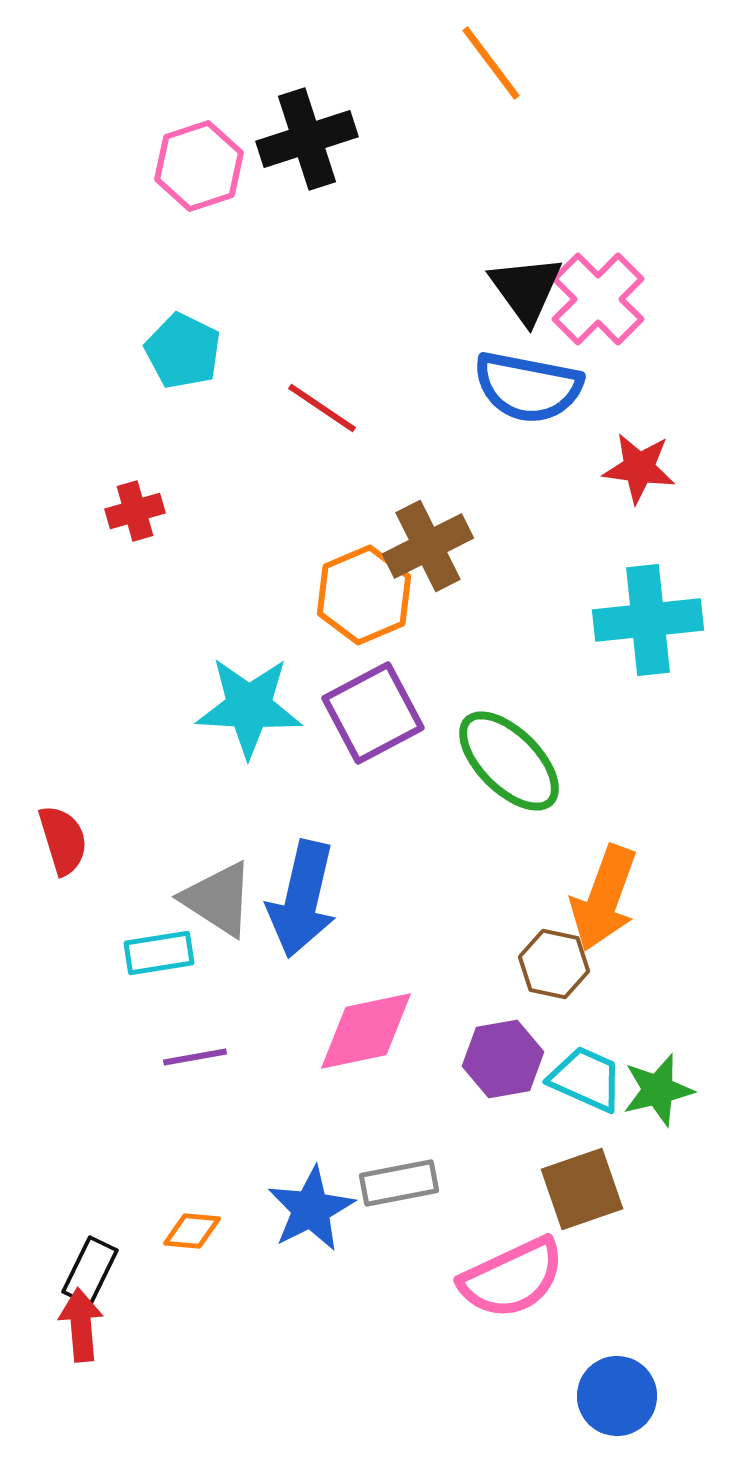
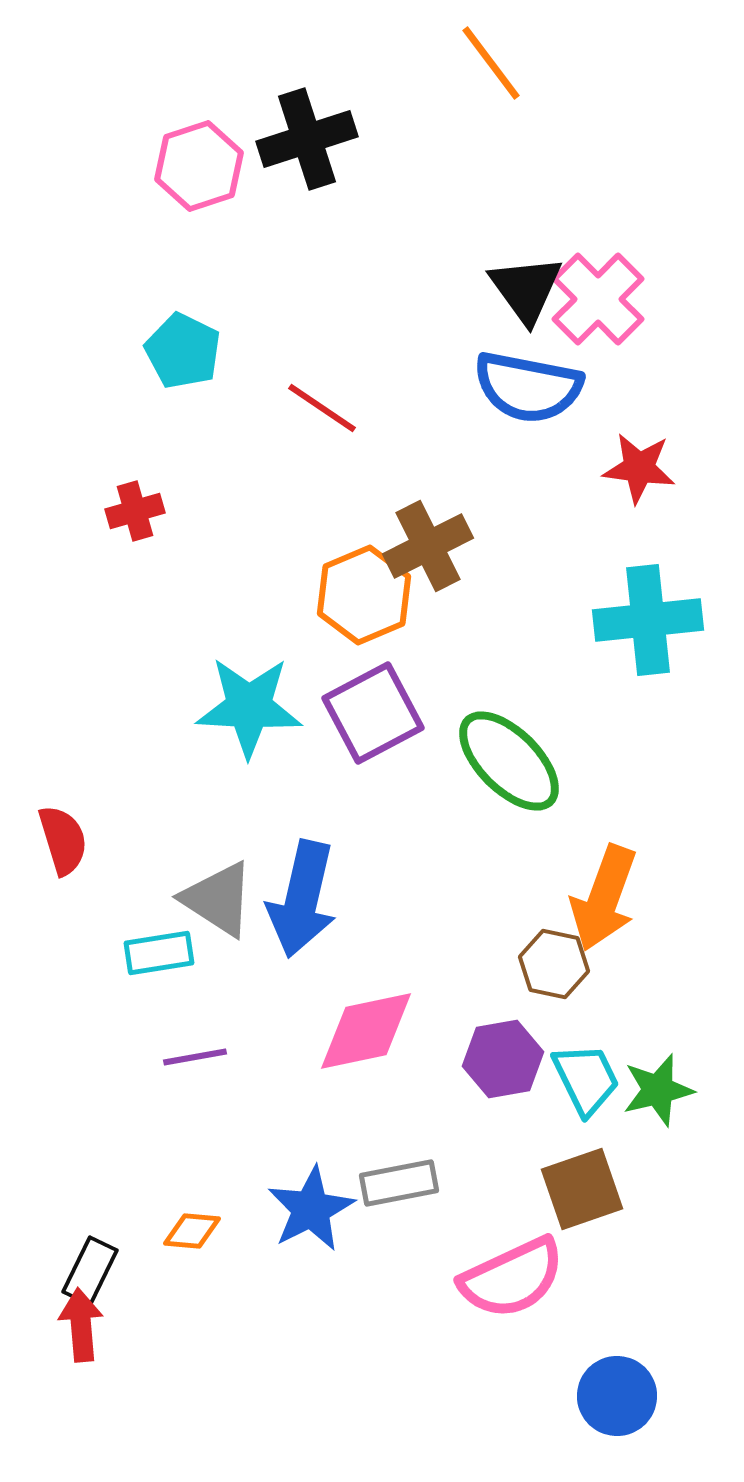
cyan trapezoid: rotated 40 degrees clockwise
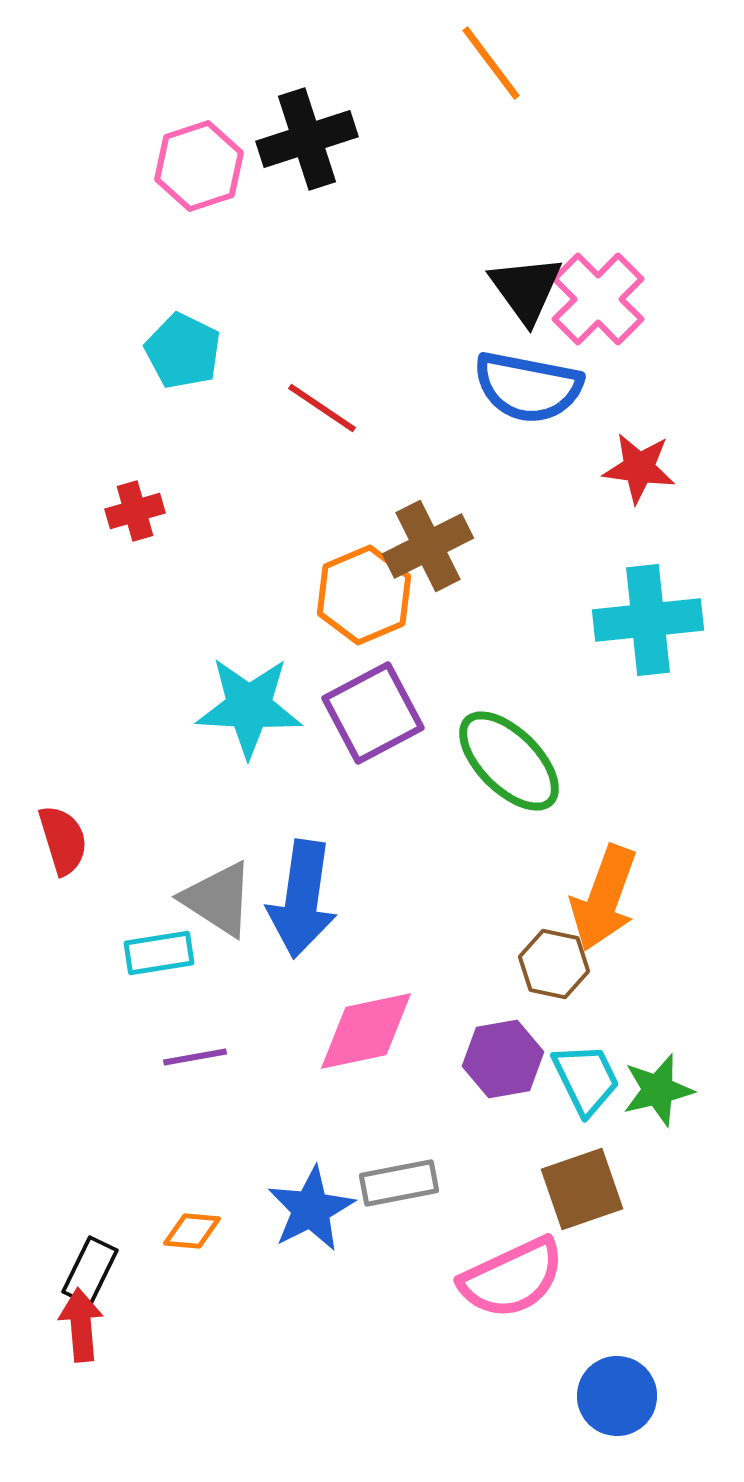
blue arrow: rotated 5 degrees counterclockwise
